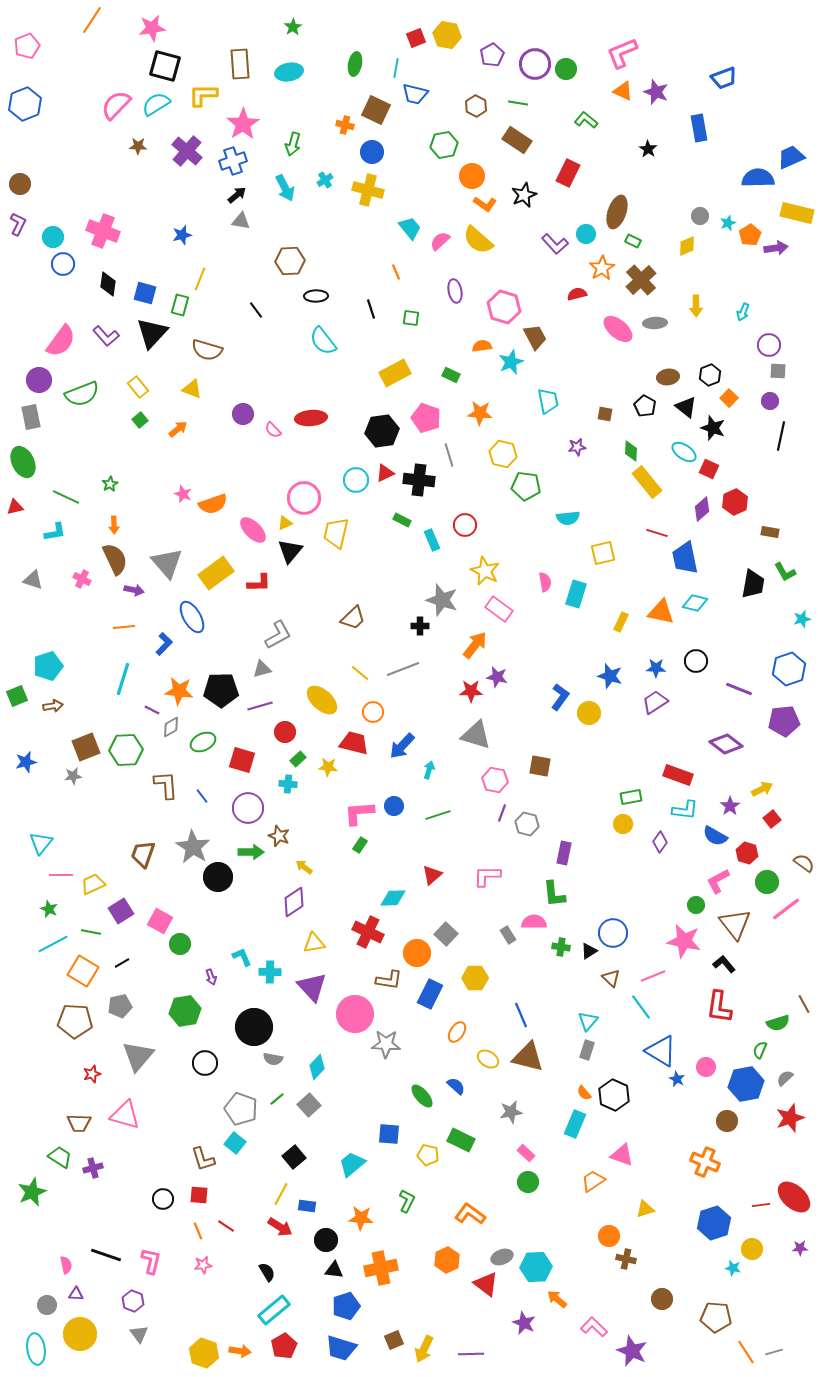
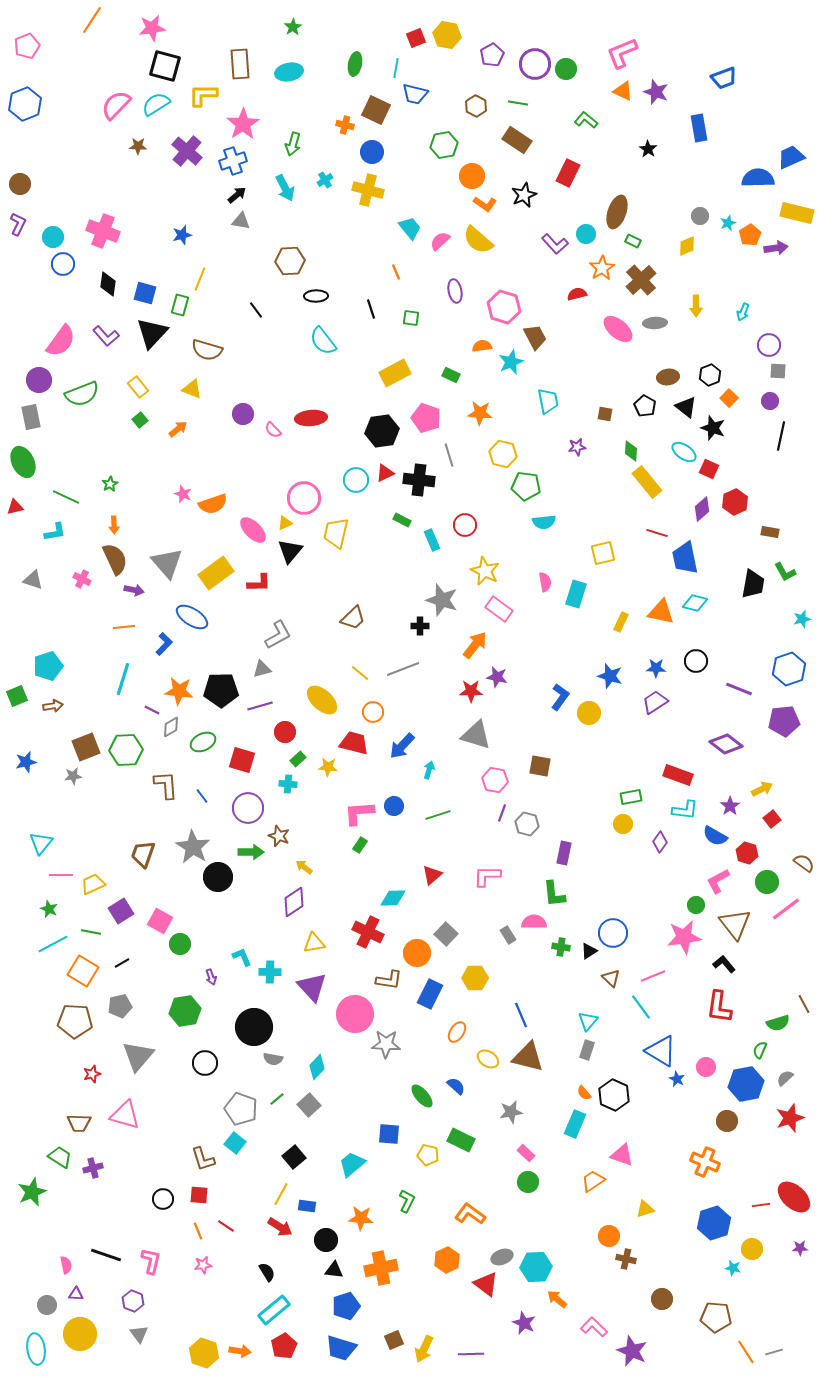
cyan semicircle at (568, 518): moved 24 px left, 4 px down
blue ellipse at (192, 617): rotated 28 degrees counterclockwise
pink star at (684, 941): moved 4 px up; rotated 20 degrees counterclockwise
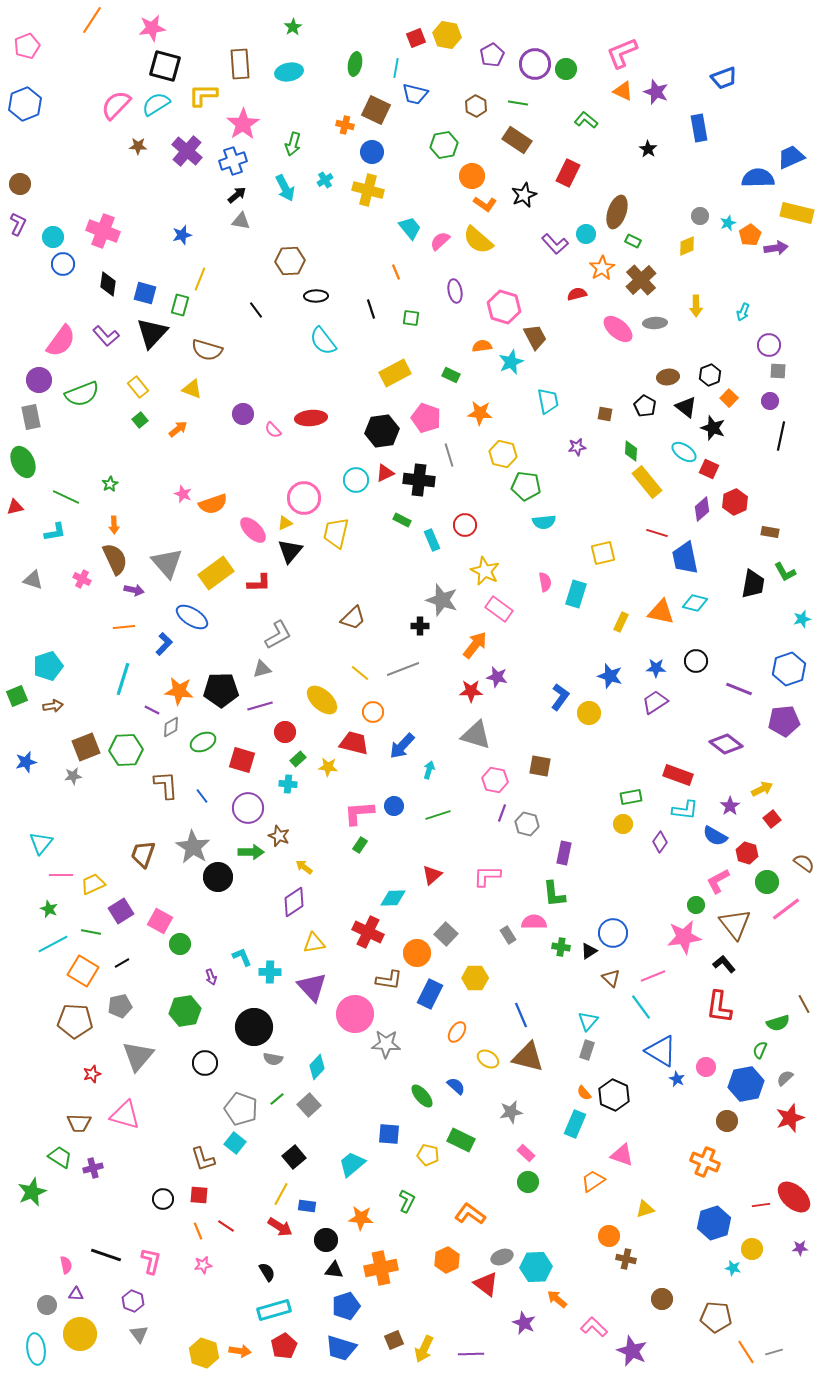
cyan rectangle at (274, 1310): rotated 24 degrees clockwise
